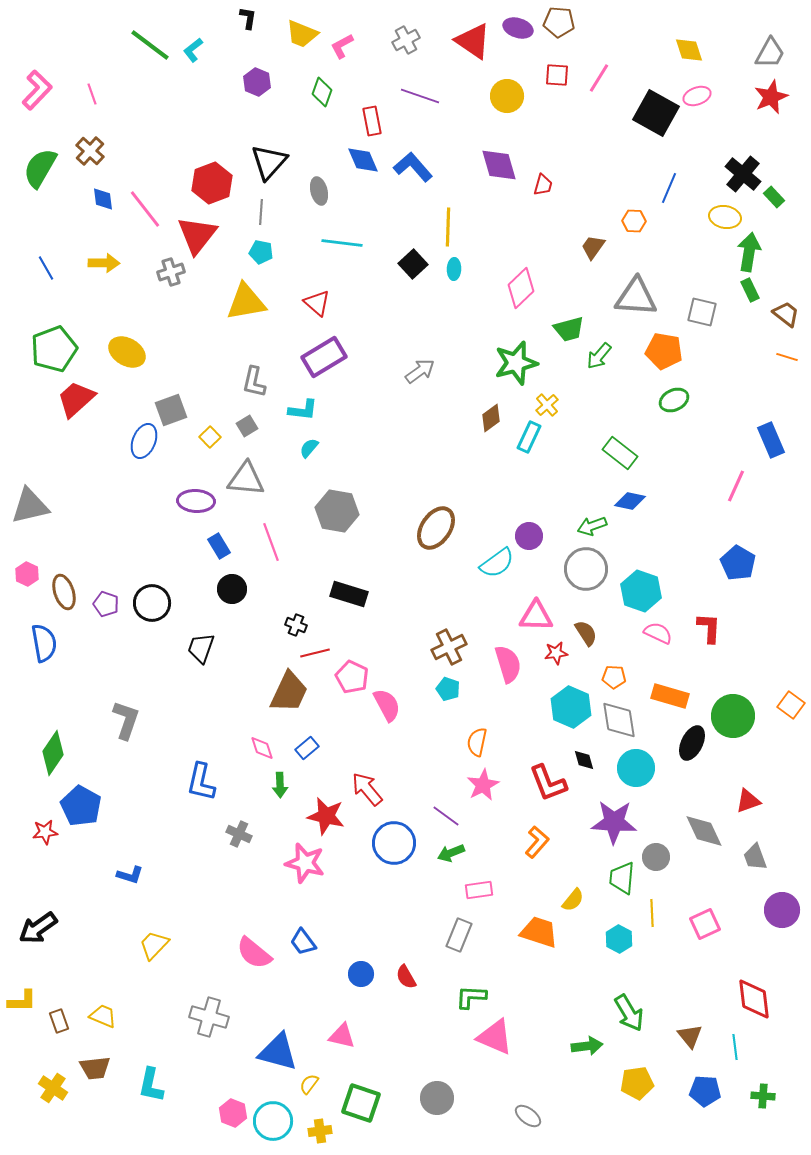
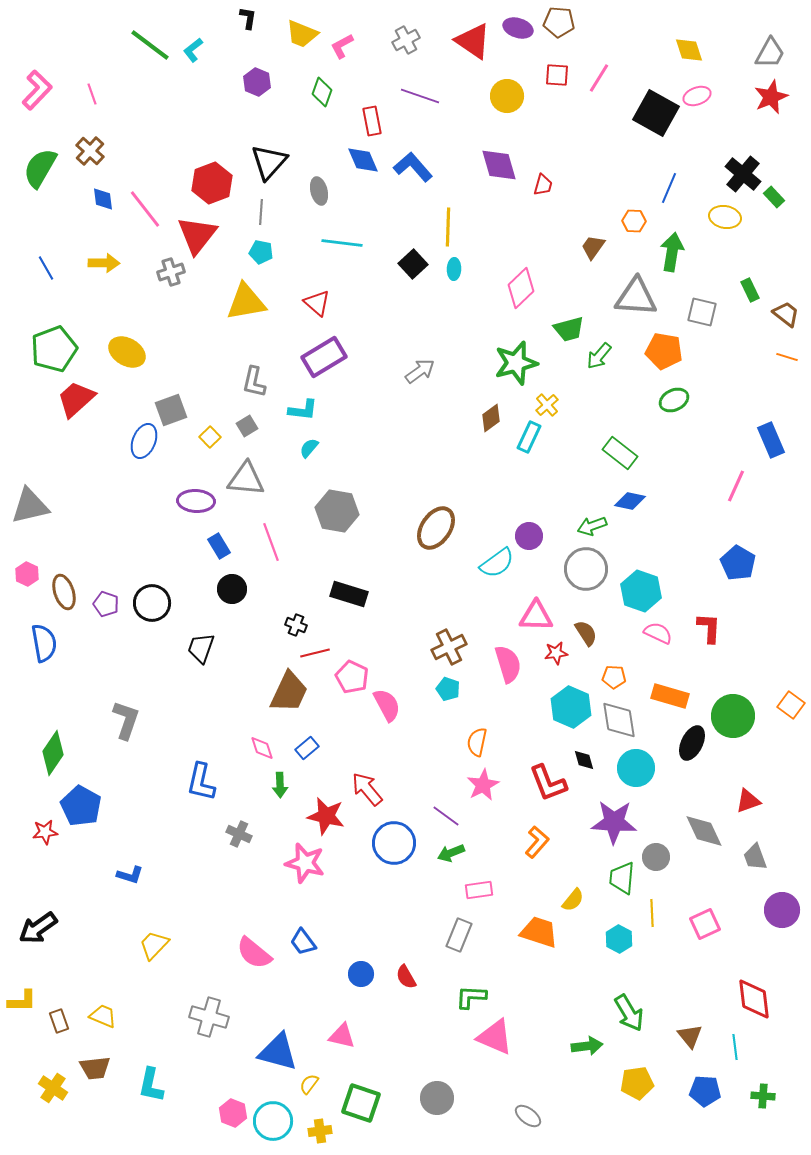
green arrow at (749, 252): moved 77 px left
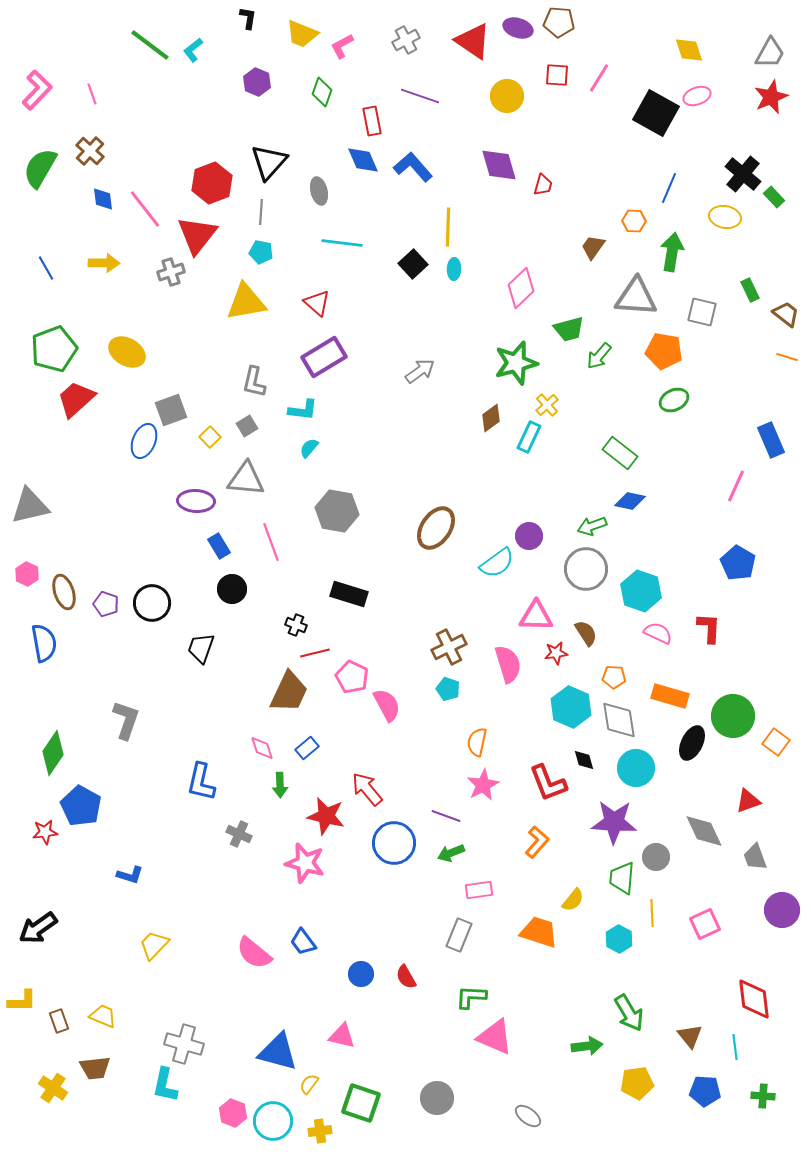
orange square at (791, 705): moved 15 px left, 37 px down
purple line at (446, 816): rotated 16 degrees counterclockwise
gray cross at (209, 1017): moved 25 px left, 27 px down
cyan L-shape at (151, 1085): moved 14 px right
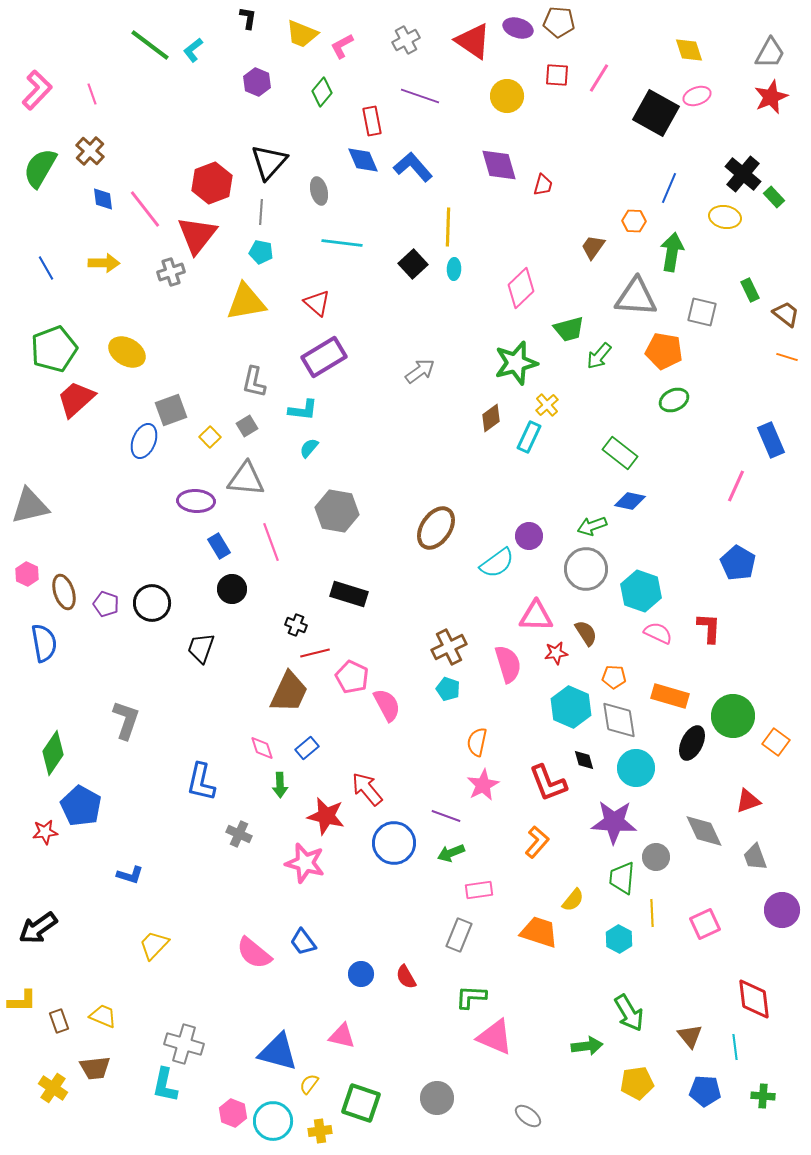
green diamond at (322, 92): rotated 20 degrees clockwise
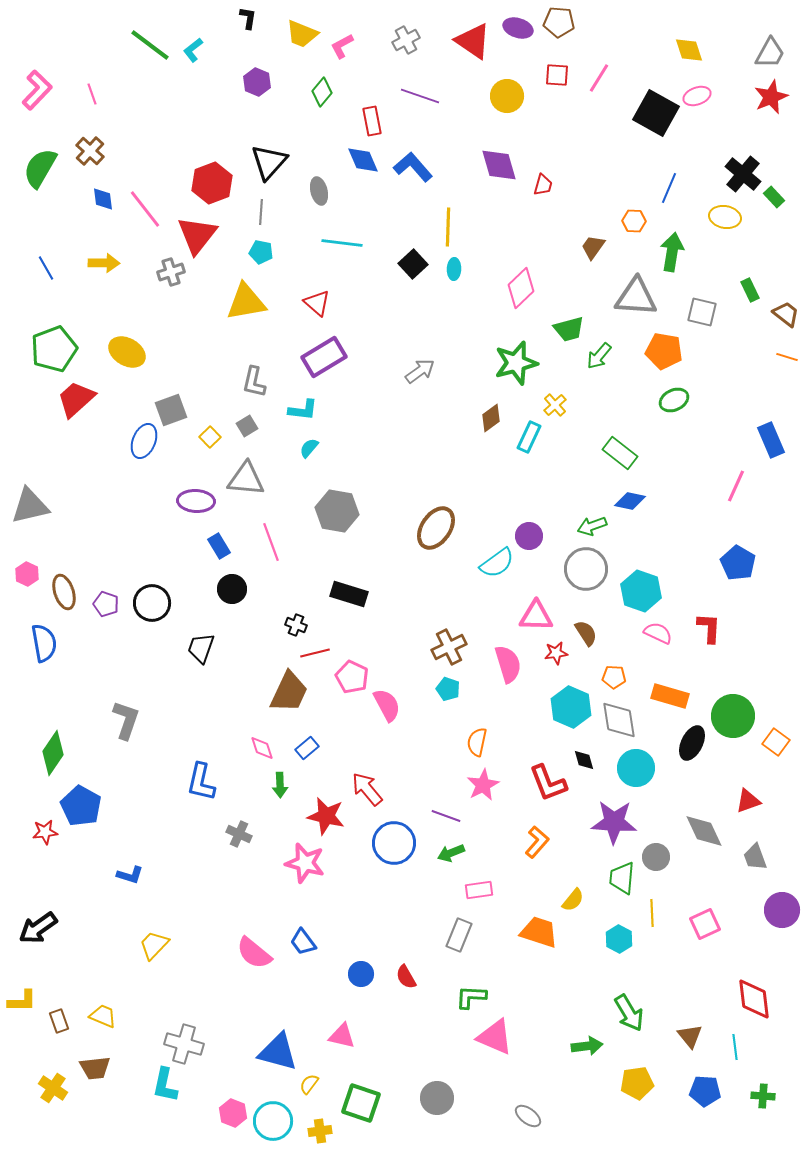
yellow cross at (547, 405): moved 8 px right
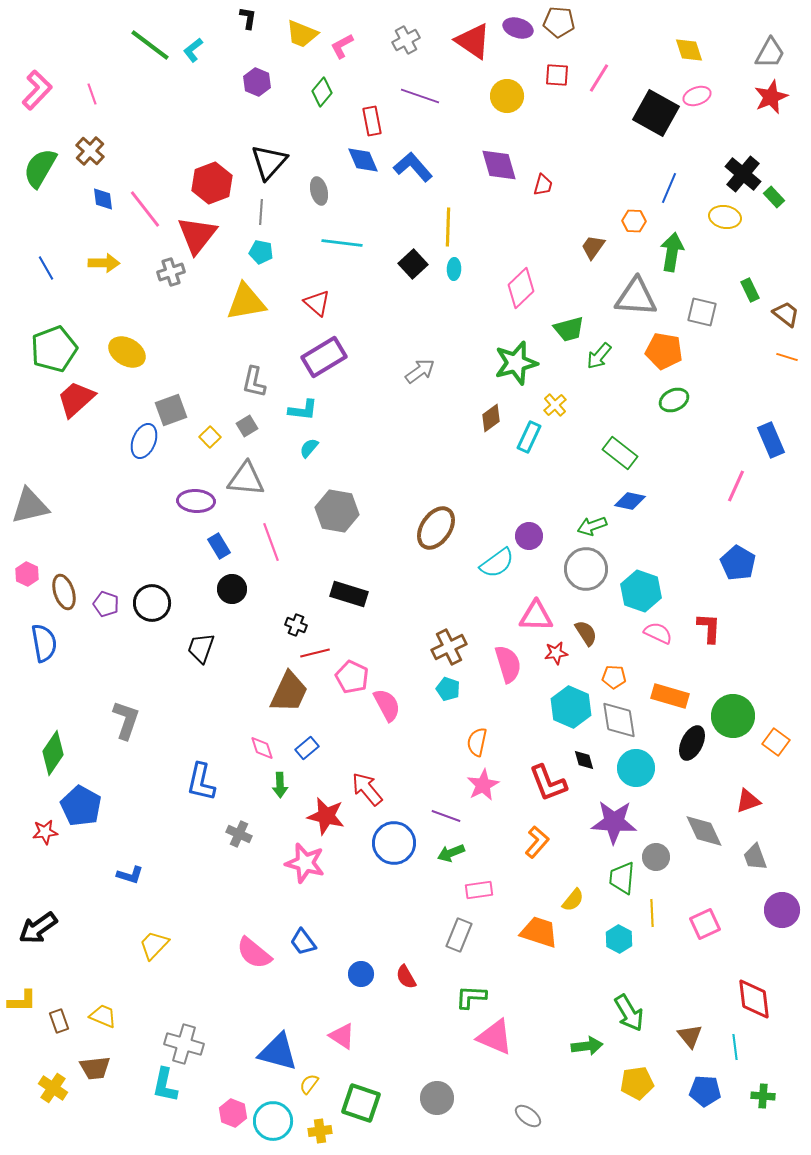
pink triangle at (342, 1036): rotated 20 degrees clockwise
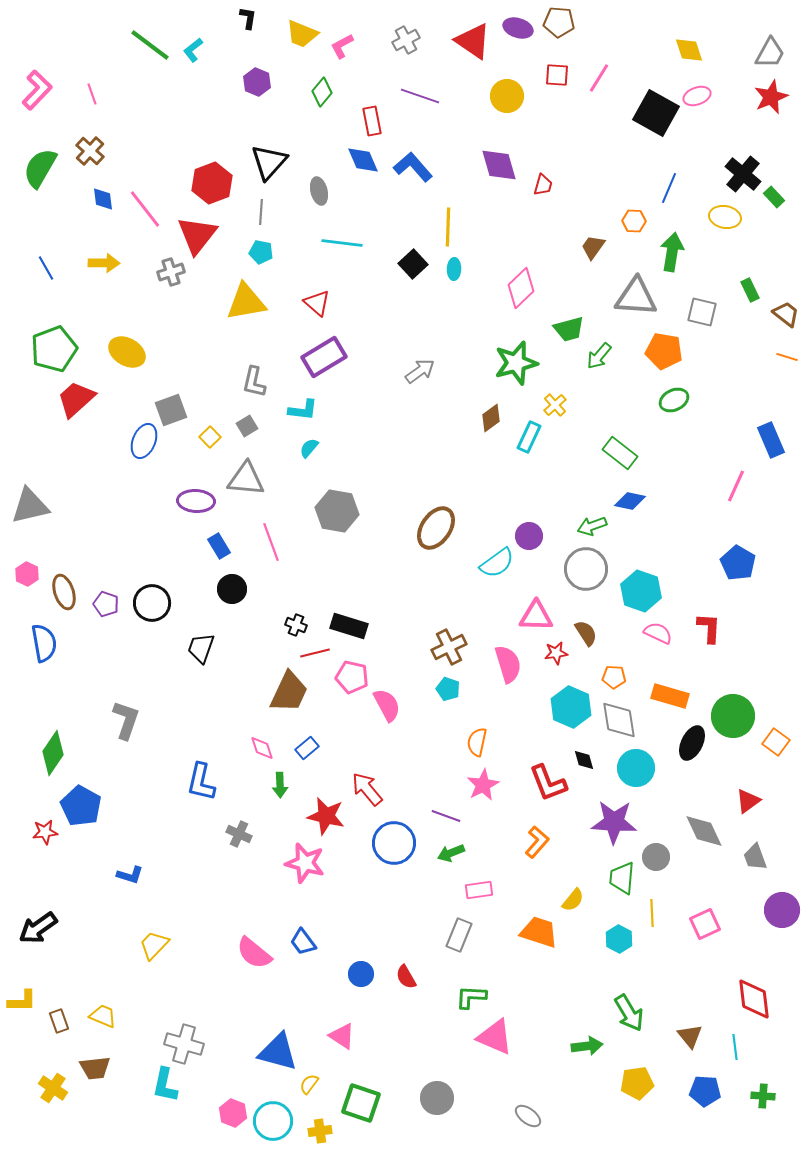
black rectangle at (349, 594): moved 32 px down
pink pentagon at (352, 677): rotated 12 degrees counterclockwise
red triangle at (748, 801): rotated 16 degrees counterclockwise
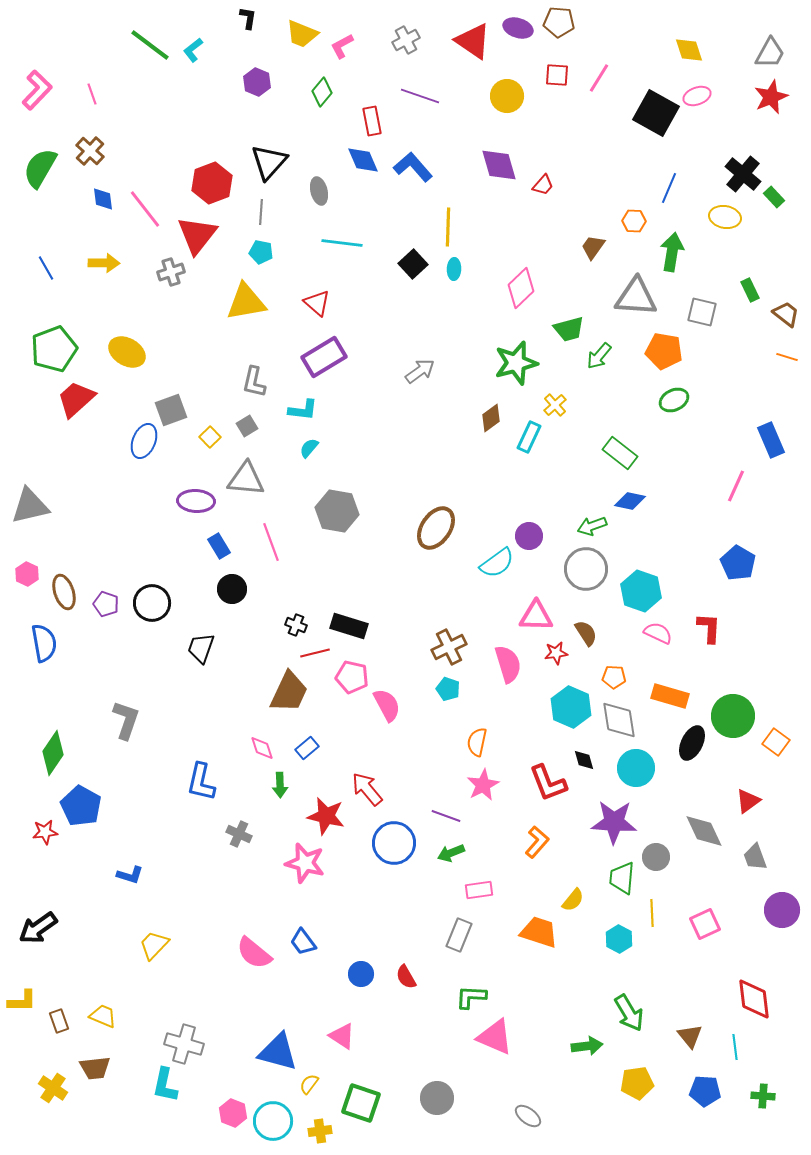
red trapezoid at (543, 185): rotated 25 degrees clockwise
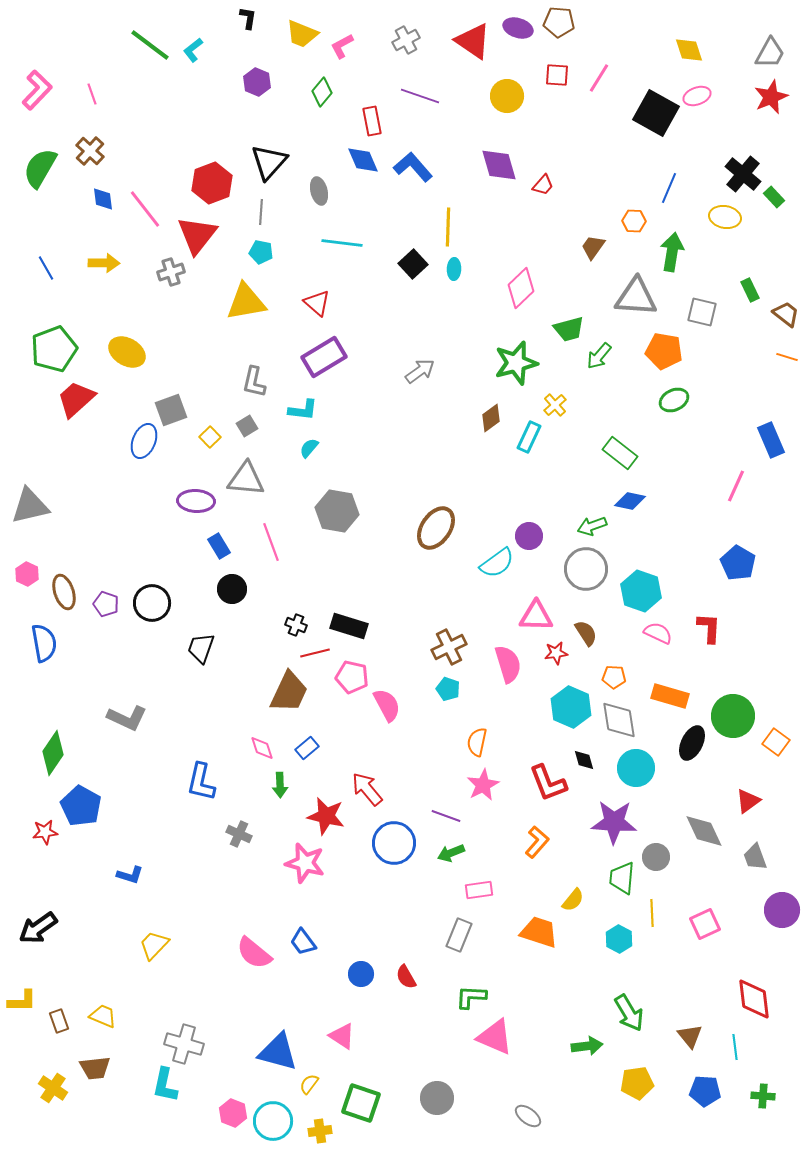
gray L-shape at (126, 720): moved 1 px right, 2 px up; rotated 96 degrees clockwise
